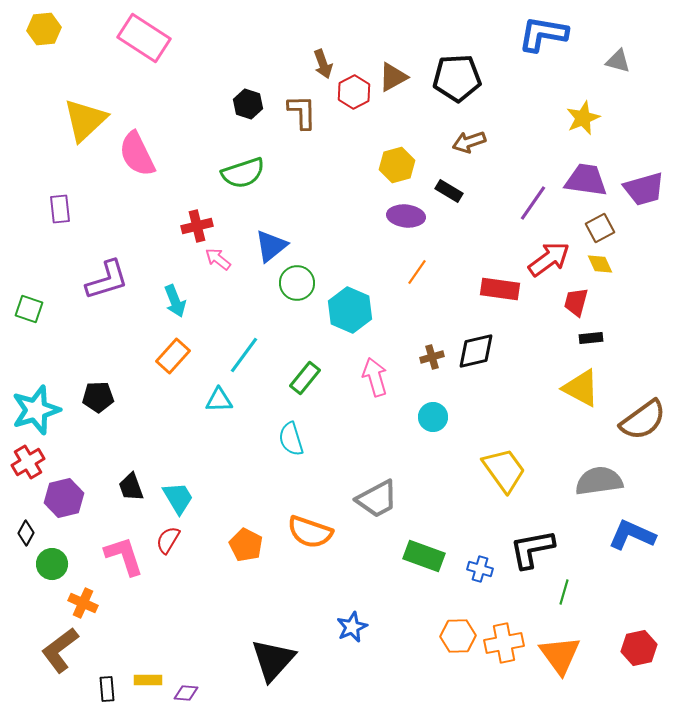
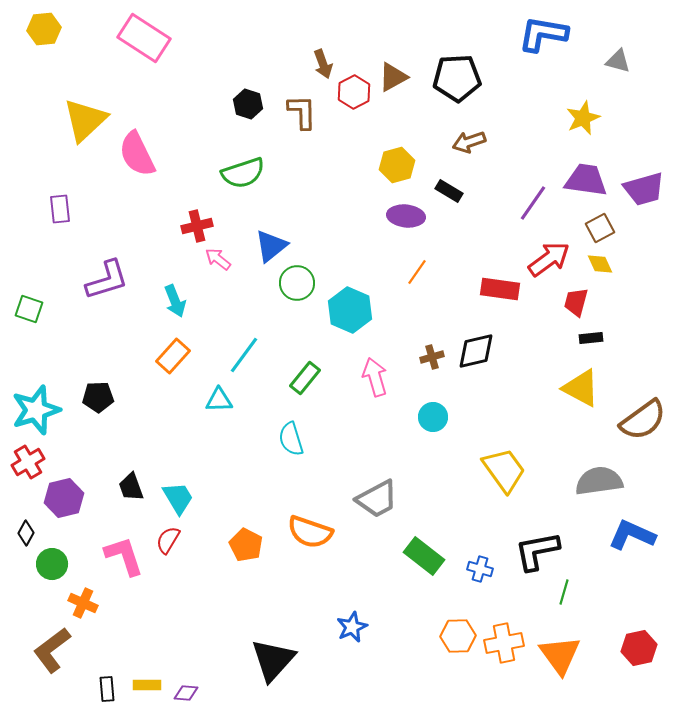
black L-shape at (532, 549): moved 5 px right, 2 px down
green rectangle at (424, 556): rotated 18 degrees clockwise
brown L-shape at (60, 650): moved 8 px left
yellow rectangle at (148, 680): moved 1 px left, 5 px down
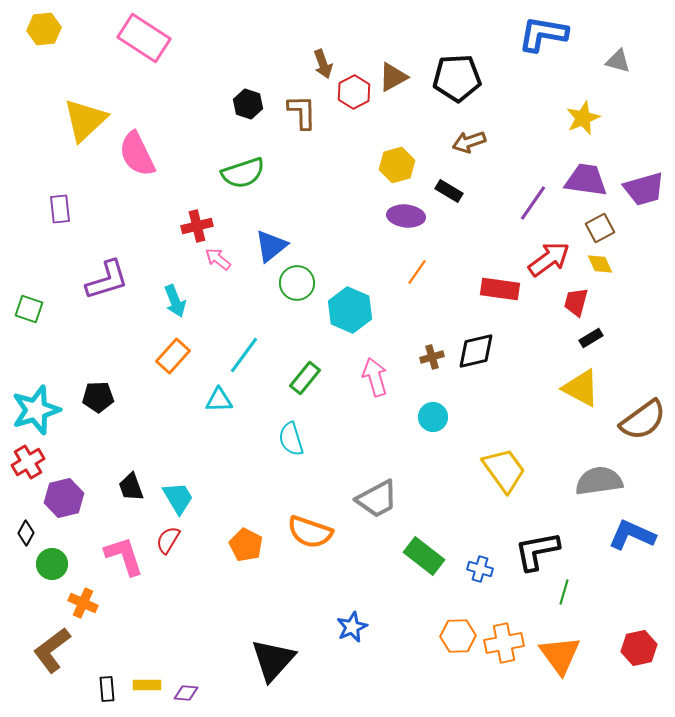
black rectangle at (591, 338): rotated 25 degrees counterclockwise
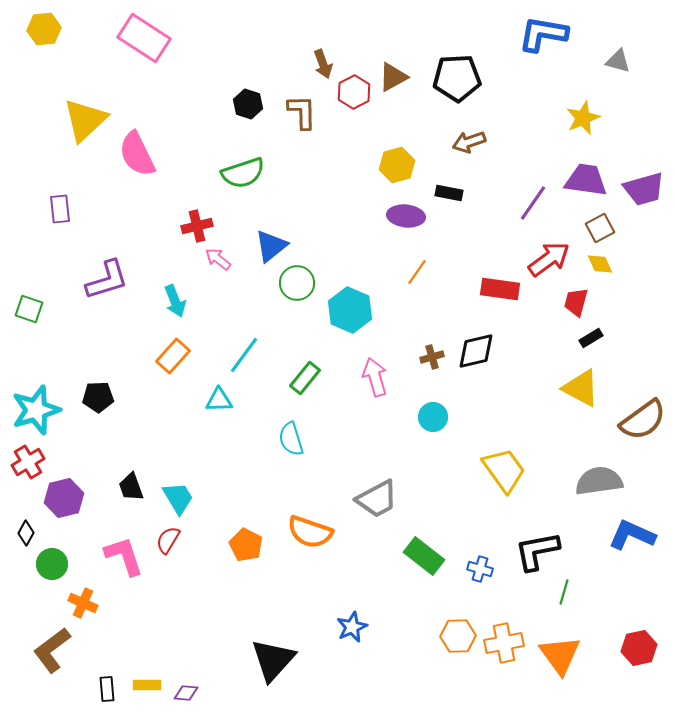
black rectangle at (449, 191): moved 2 px down; rotated 20 degrees counterclockwise
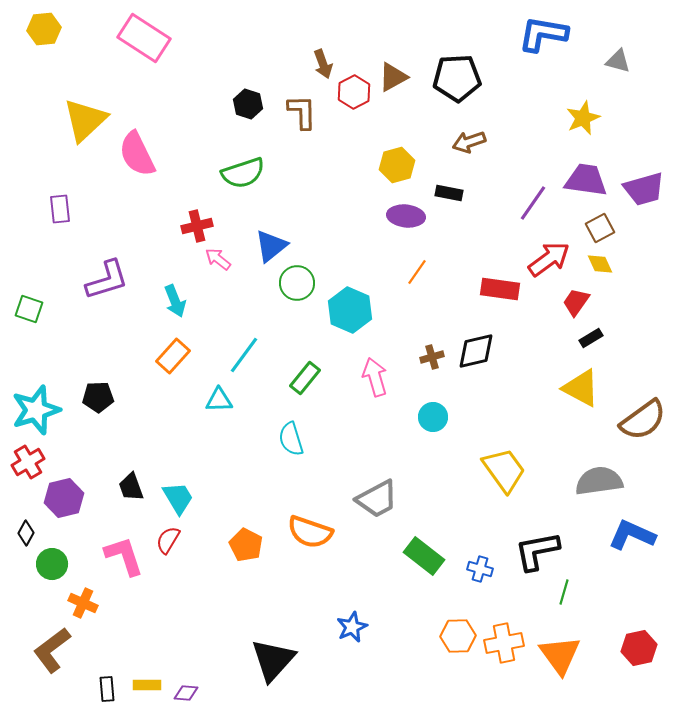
red trapezoid at (576, 302): rotated 20 degrees clockwise
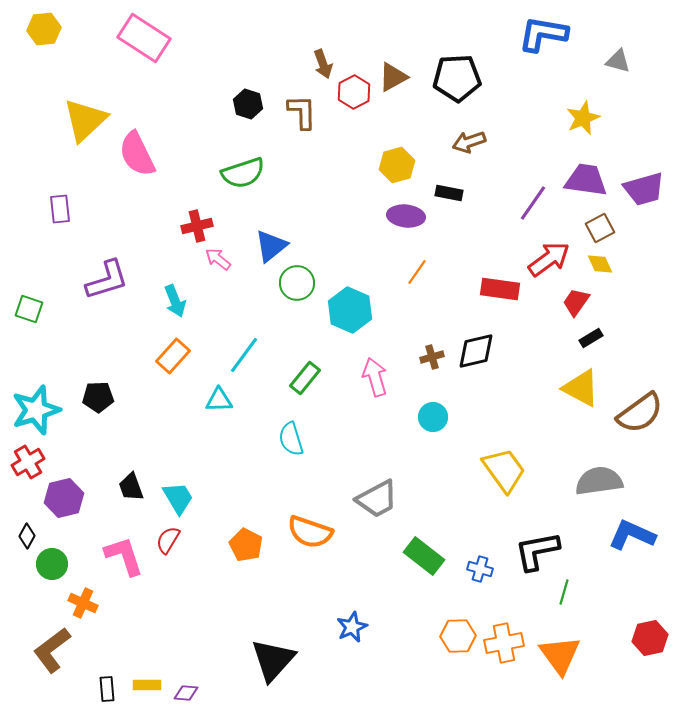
brown semicircle at (643, 420): moved 3 px left, 7 px up
black diamond at (26, 533): moved 1 px right, 3 px down
red hexagon at (639, 648): moved 11 px right, 10 px up
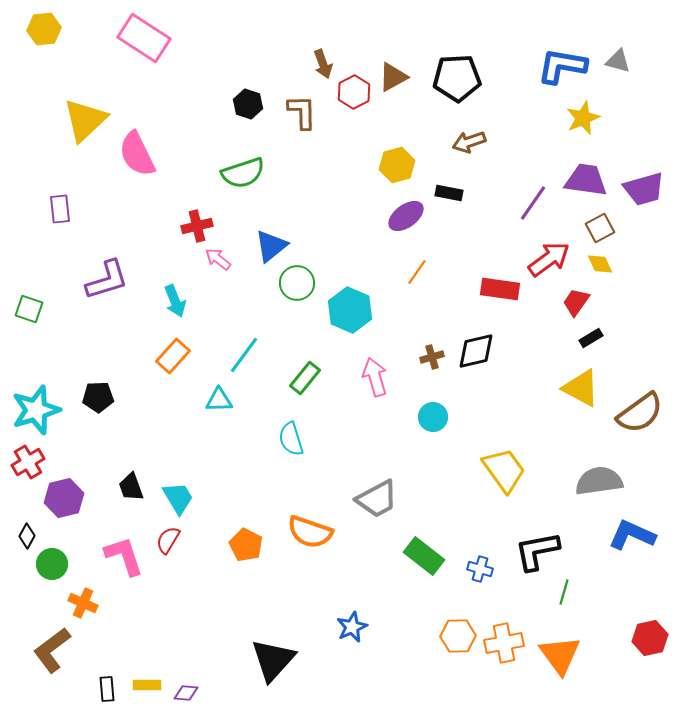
blue L-shape at (543, 34): moved 19 px right, 32 px down
purple ellipse at (406, 216): rotated 42 degrees counterclockwise
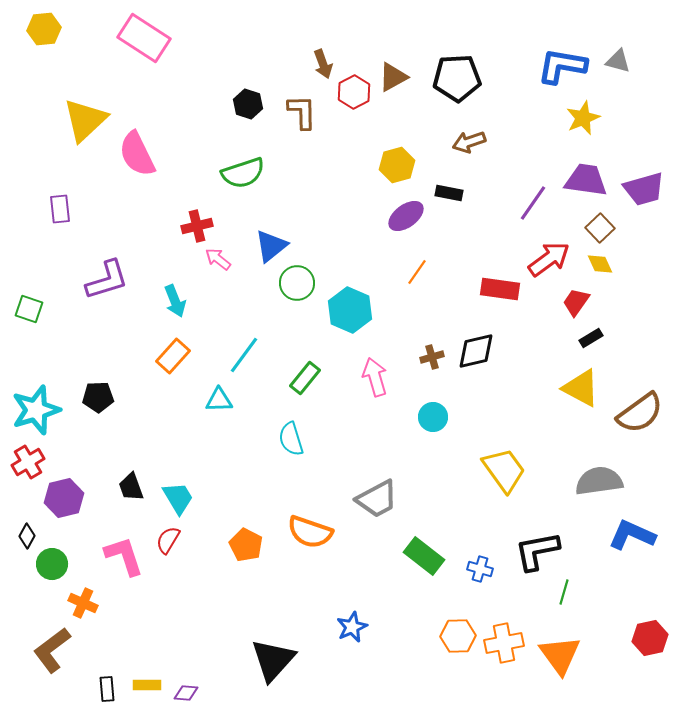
brown square at (600, 228): rotated 16 degrees counterclockwise
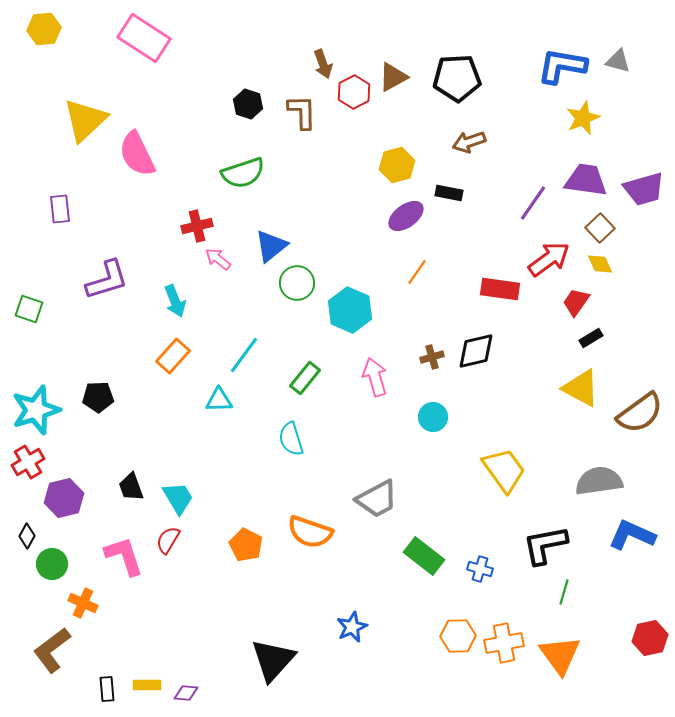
black L-shape at (537, 551): moved 8 px right, 6 px up
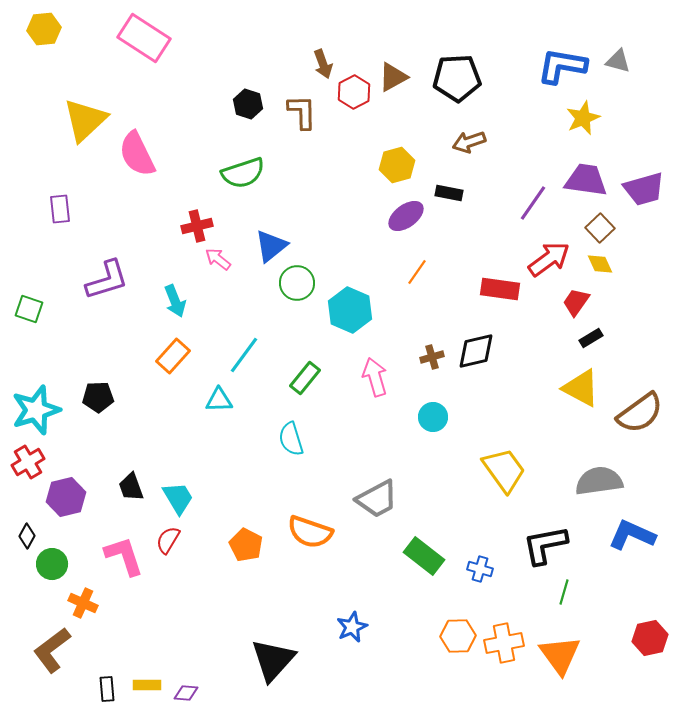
purple hexagon at (64, 498): moved 2 px right, 1 px up
